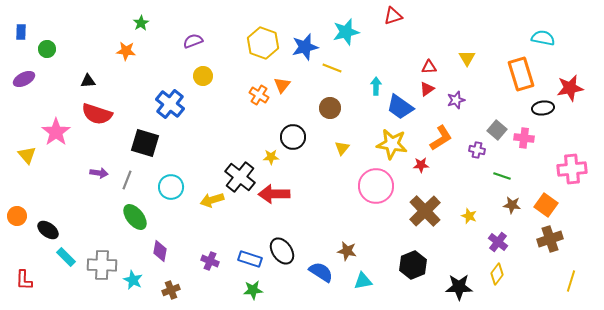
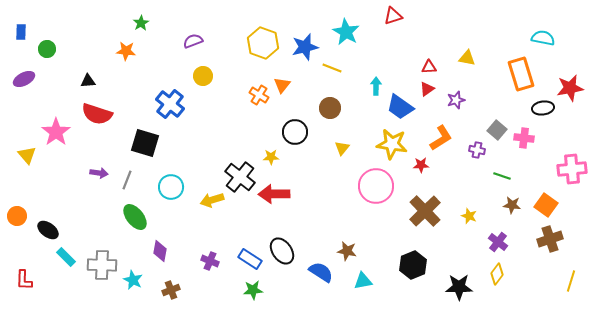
cyan star at (346, 32): rotated 28 degrees counterclockwise
yellow triangle at (467, 58): rotated 48 degrees counterclockwise
black circle at (293, 137): moved 2 px right, 5 px up
blue rectangle at (250, 259): rotated 15 degrees clockwise
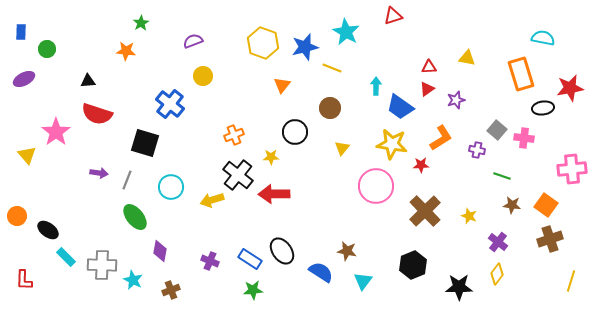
orange cross at (259, 95): moved 25 px left, 40 px down; rotated 36 degrees clockwise
black cross at (240, 177): moved 2 px left, 2 px up
cyan triangle at (363, 281): rotated 42 degrees counterclockwise
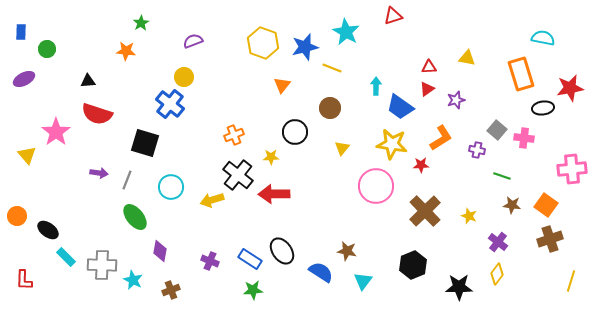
yellow circle at (203, 76): moved 19 px left, 1 px down
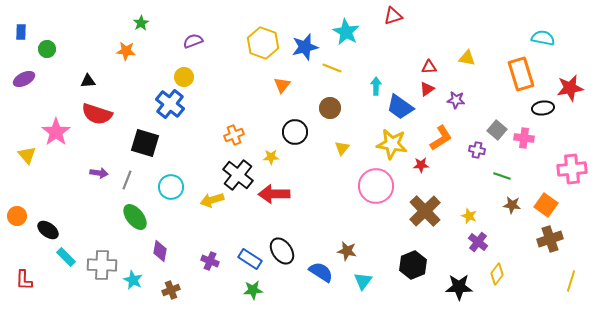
purple star at (456, 100): rotated 24 degrees clockwise
purple cross at (498, 242): moved 20 px left
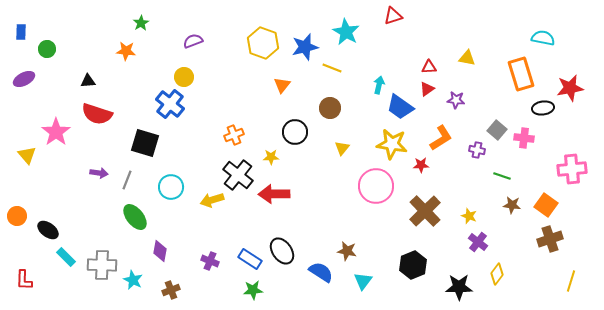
cyan arrow at (376, 86): moved 3 px right, 1 px up; rotated 12 degrees clockwise
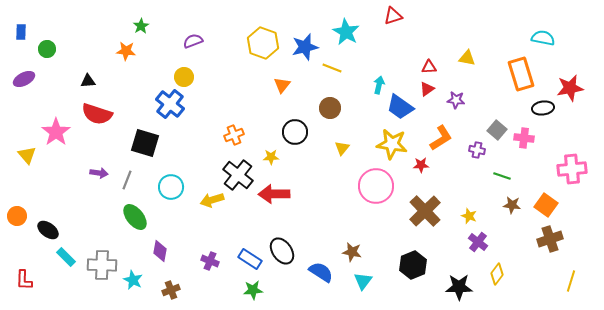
green star at (141, 23): moved 3 px down
brown star at (347, 251): moved 5 px right, 1 px down
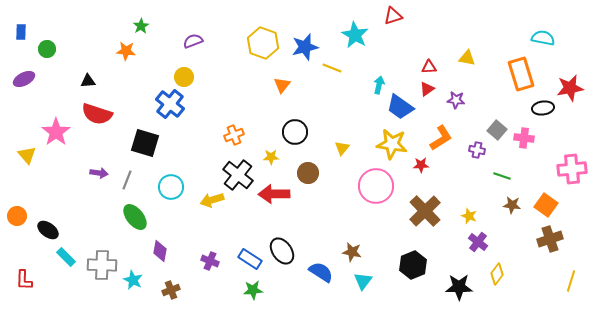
cyan star at (346, 32): moved 9 px right, 3 px down
brown circle at (330, 108): moved 22 px left, 65 px down
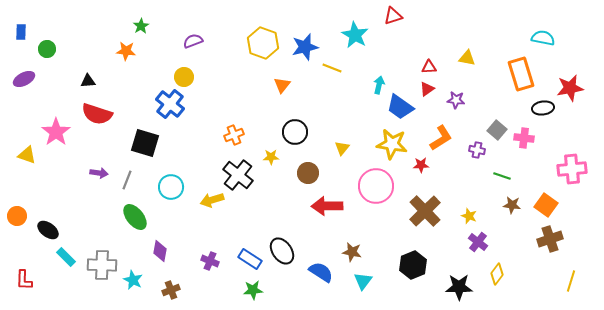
yellow triangle at (27, 155): rotated 30 degrees counterclockwise
red arrow at (274, 194): moved 53 px right, 12 px down
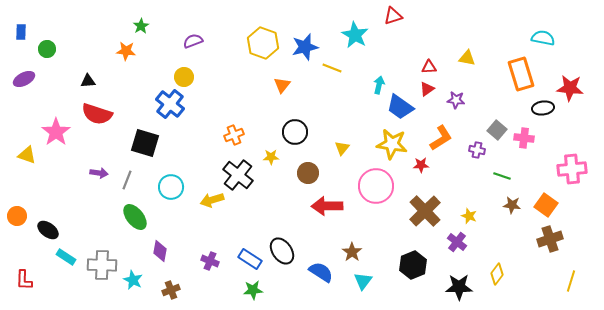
red star at (570, 88): rotated 16 degrees clockwise
purple cross at (478, 242): moved 21 px left
brown star at (352, 252): rotated 24 degrees clockwise
cyan rectangle at (66, 257): rotated 12 degrees counterclockwise
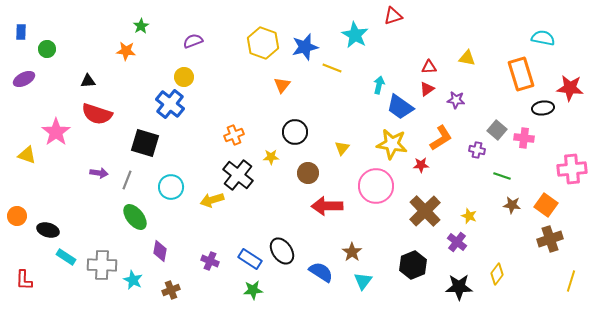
black ellipse at (48, 230): rotated 20 degrees counterclockwise
